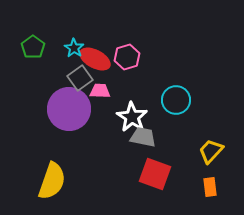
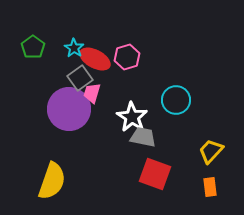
pink trapezoid: moved 8 px left, 2 px down; rotated 75 degrees counterclockwise
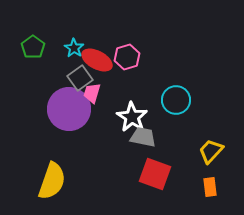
red ellipse: moved 2 px right, 1 px down
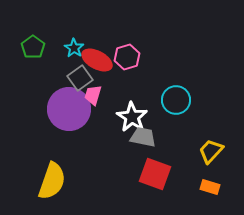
pink trapezoid: moved 1 px right, 2 px down
orange rectangle: rotated 66 degrees counterclockwise
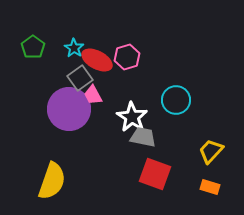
pink trapezoid: rotated 45 degrees counterclockwise
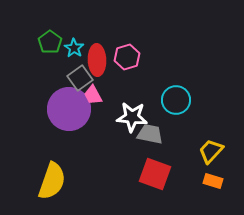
green pentagon: moved 17 px right, 5 px up
red ellipse: rotated 60 degrees clockwise
white star: rotated 28 degrees counterclockwise
gray trapezoid: moved 7 px right, 3 px up
orange rectangle: moved 3 px right, 6 px up
